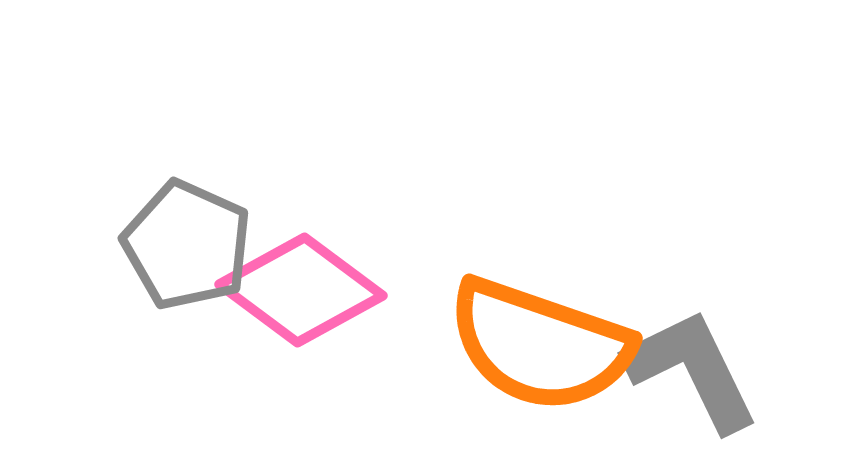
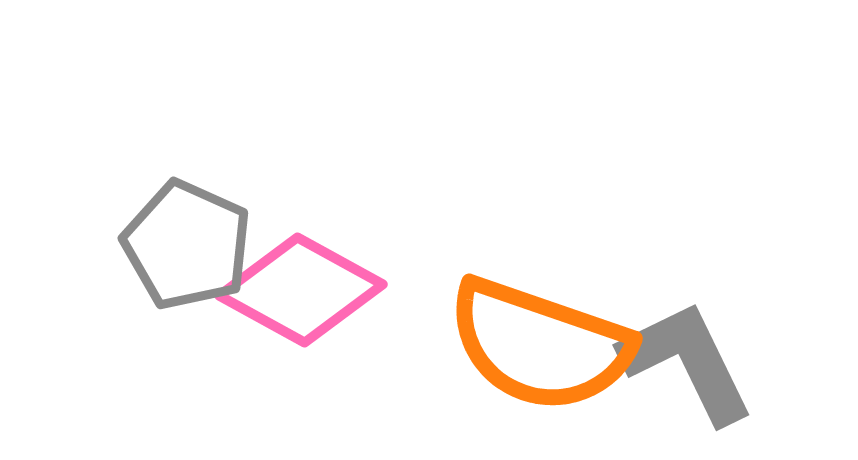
pink diamond: rotated 8 degrees counterclockwise
gray L-shape: moved 5 px left, 8 px up
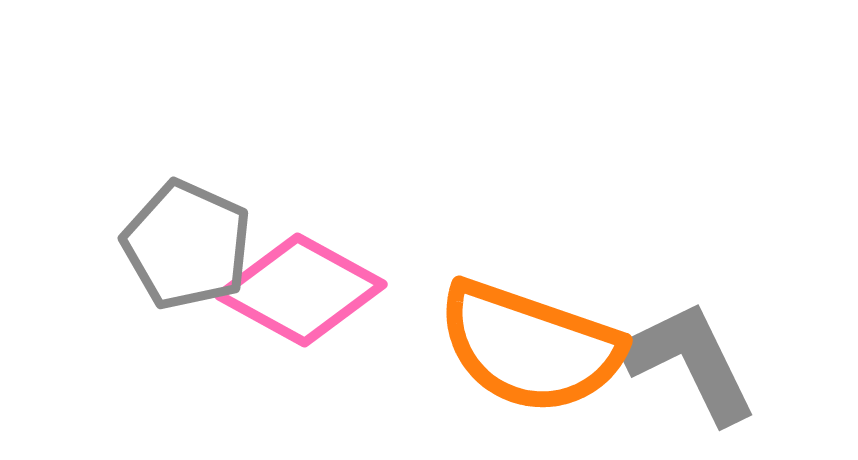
orange semicircle: moved 10 px left, 2 px down
gray L-shape: moved 3 px right
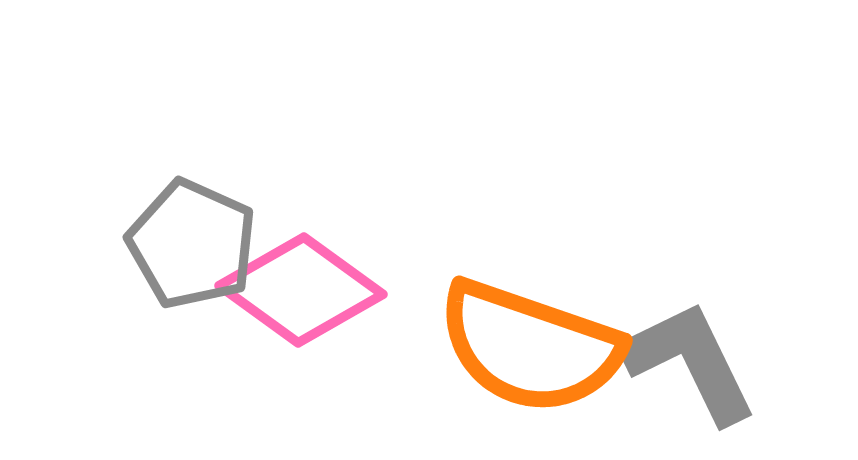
gray pentagon: moved 5 px right, 1 px up
pink diamond: rotated 7 degrees clockwise
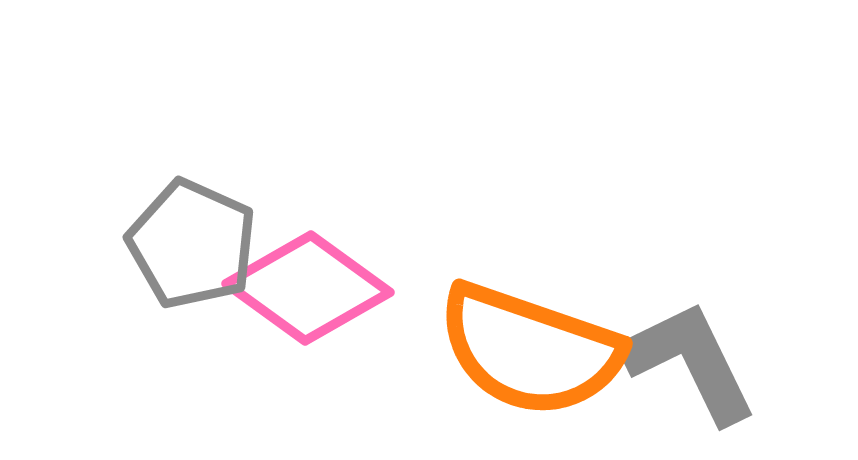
pink diamond: moved 7 px right, 2 px up
orange semicircle: moved 3 px down
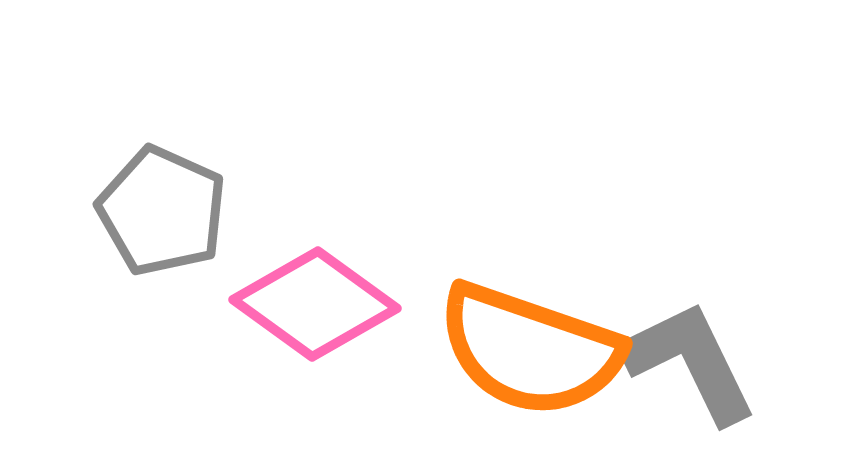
gray pentagon: moved 30 px left, 33 px up
pink diamond: moved 7 px right, 16 px down
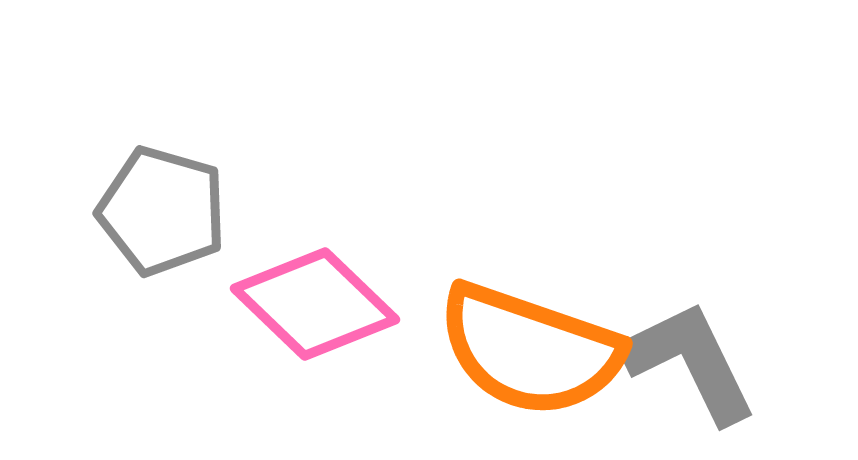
gray pentagon: rotated 8 degrees counterclockwise
pink diamond: rotated 8 degrees clockwise
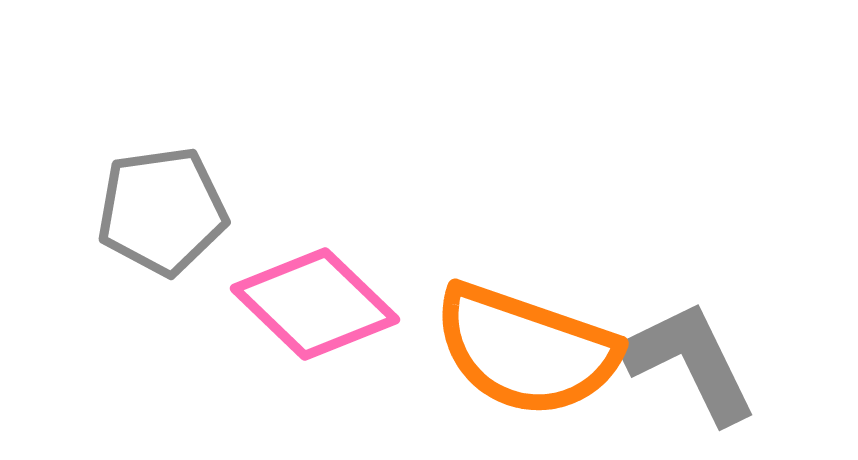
gray pentagon: rotated 24 degrees counterclockwise
orange semicircle: moved 4 px left
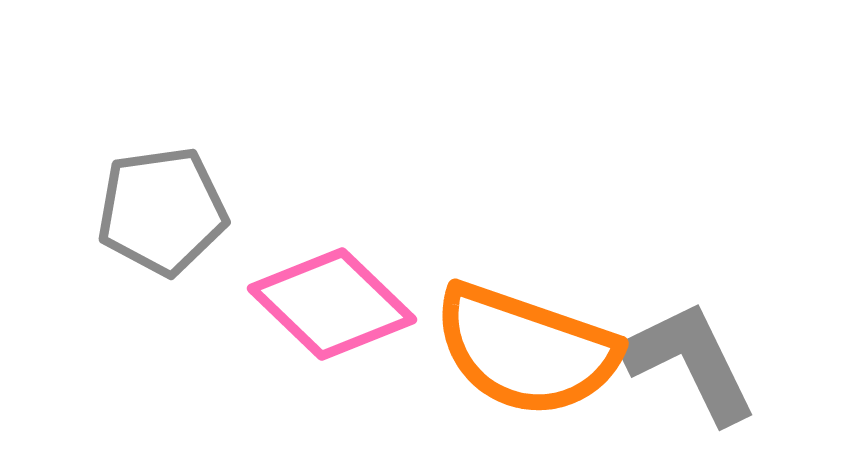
pink diamond: moved 17 px right
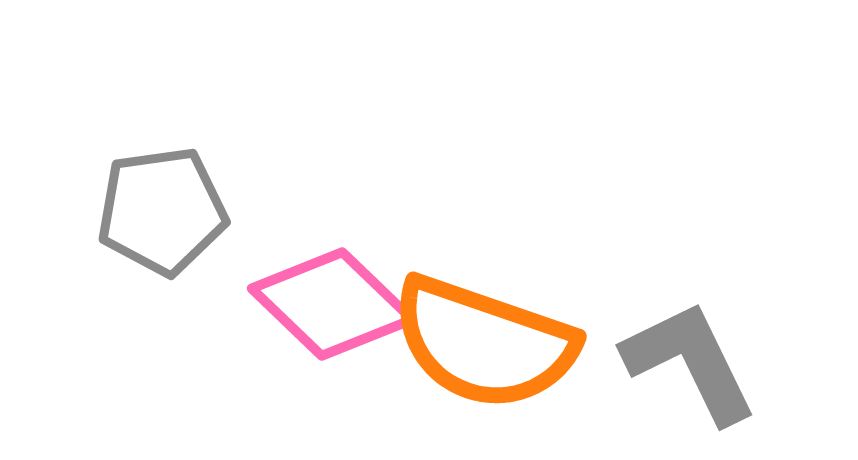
orange semicircle: moved 42 px left, 7 px up
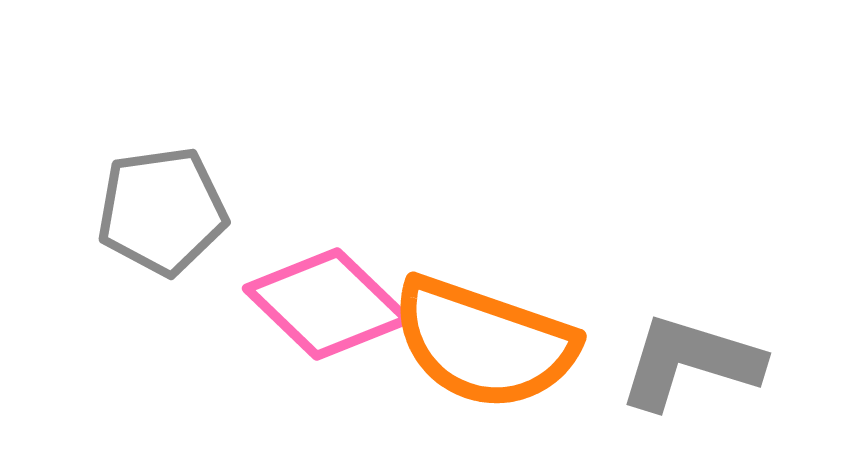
pink diamond: moved 5 px left
gray L-shape: rotated 47 degrees counterclockwise
